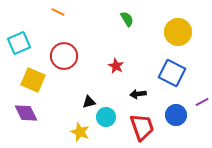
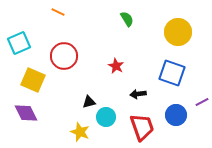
blue square: rotated 8 degrees counterclockwise
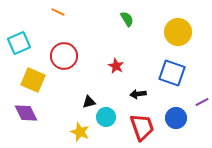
blue circle: moved 3 px down
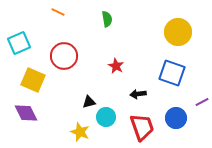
green semicircle: moved 20 px left; rotated 21 degrees clockwise
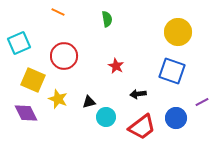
blue square: moved 2 px up
red trapezoid: rotated 72 degrees clockwise
yellow star: moved 22 px left, 33 px up
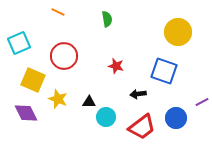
red star: rotated 14 degrees counterclockwise
blue square: moved 8 px left
black triangle: rotated 16 degrees clockwise
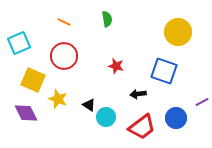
orange line: moved 6 px right, 10 px down
black triangle: moved 3 px down; rotated 32 degrees clockwise
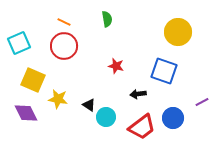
red circle: moved 10 px up
yellow star: rotated 12 degrees counterclockwise
blue circle: moved 3 px left
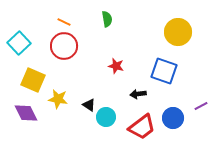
cyan square: rotated 20 degrees counterclockwise
purple line: moved 1 px left, 4 px down
